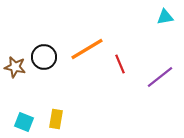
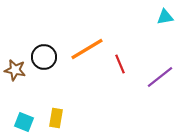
brown star: moved 3 px down
yellow rectangle: moved 1 px up
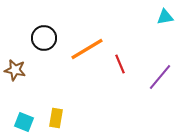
black circle: moved 19 px up
purple line: rotated 12 degrees counterclockwise
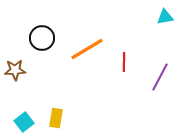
black circle: moved 2 px left
red line: moved 4 px right, 2 px up; rotated 24 degrees clockwise
brown star: rotated 15 degrees counterclockwise
purple line: rotated 12 degrees counterclockwise
cyan square: rotated 30 degrees clockwise
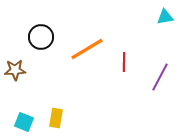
black circle: moved 1 px left, 1 px up
cyan square: rotated 30 degrees counterclockwise
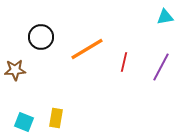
red line: rotated 12 degrees clockwise
purple line: moved 1 px right, 10 px up
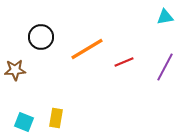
red line: rotated 54 degrees clockwise
purple line: moved 4 px right
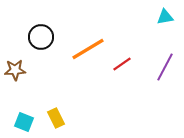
orange line: moved 1 px right
red line: moved 2 px left, 2 px down; rotated 12 degrees counterclockwise
yellow rectangle: rotated 36 degrees counterclockwise
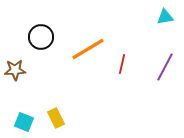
red line: rotated 42 degrees counterclockwise
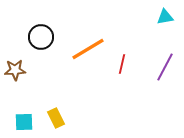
cyan square: rotated 24 degrees counterclockwise
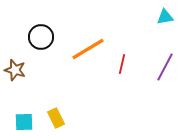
brown star: rotated 20 degrees clockwise
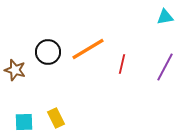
black circle: moved 7 px right, 15 px down
